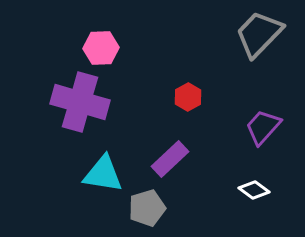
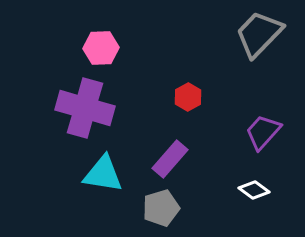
purple cross: moved 5 px right, 6 px down
purple trapezoid: moved 5 px down
purple rectangle: rotated 6 degrees counterclockwise
gray pentagon: moved 14 px right
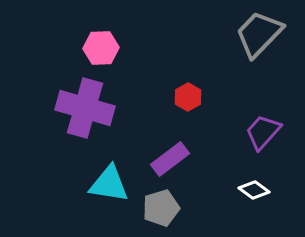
purple rectangle: rotated 12 degrees clockwise
cyan triangle: moved 6 px right, 10 px down
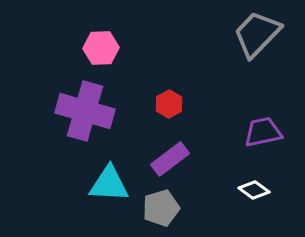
gray trapezoid: moved 2 px left
red hexagon: moved 19 px left, 7 px down
purple cross: moved 3 px down
purple trapezoid: rotated 36 degrees clockwise
cyan triangle: rotated 6 degrees counterclockwise
